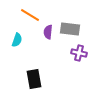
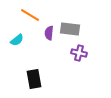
purple semicircle: moved 1 px right, 1 px down
cyan semicircle: rotated 32 degrees clockwise
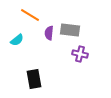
gray rectangle: moved 1 px down
purple cross: moved 1 px right, 1 px down
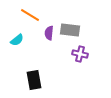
black rectangle: moved 1 px down
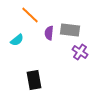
orange line: rotated 12 degrees clockwise
purple cross: moved 2 px up; rotated 21 degrees clockwise
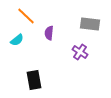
orange line: moved 4 px left, 1 px down
gray rectangle: moved 20 px right, 6 px up
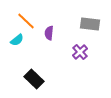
orange line: moved 5 px down
purple cross: rotated 14 degrees clockwise
black rectangle: moved 1 px up; rotated 36 degrees counterclockwise
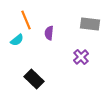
orange line: moved 1 px up; rotated 24 degrees clockwise
purple cross: moved 1 px right, 5 px down
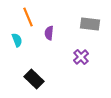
orange line: moved 2 px right, 3 px up
cyan semicircle: rotated 72 degrees counterclockwise
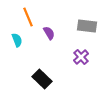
gray rectangle: moved 3 px left, 2 px down
purple semicircle: rotated 144 degrees clockwise
black rectangle: moved 8 px right
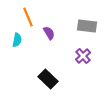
cyan semicircle: rotated 32 degrees clockwise
purple cross: moved 2 px right, 1 px up
black rectangle: moved 6 px right
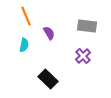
orange line: moved 2 px left, 1 px up
cyan semicircle: moved 7 px right, 5 px down
